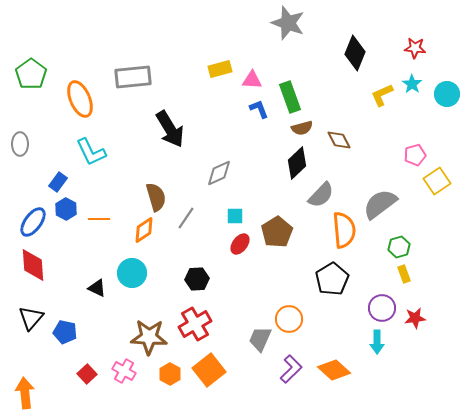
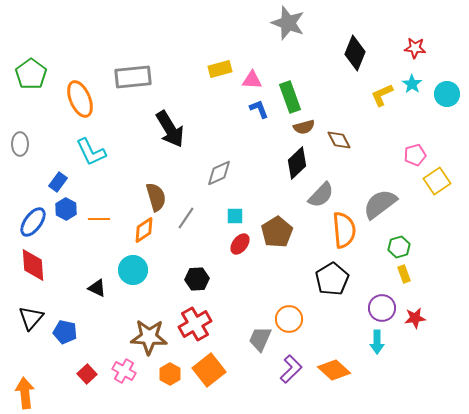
brown semicircle at (302, 128): moved 2 px right, 1 px up
cyan circle at (132, 273): moved 1 px right, 3 px up
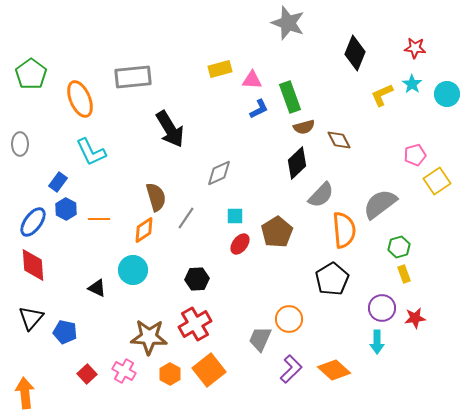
blue L-shape at (259, 109): rotated 85 degrees clockwise
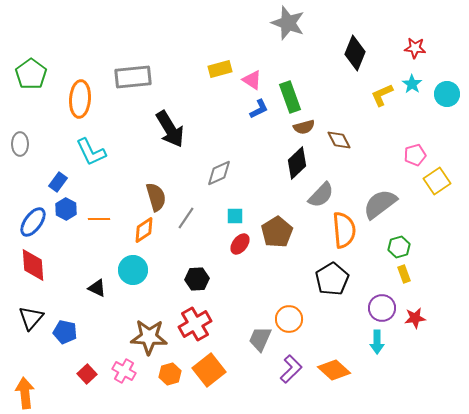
pink triangle at (252, 80): rotated 30 degrees clockwise
orange ellipse at (80, 99): rotated 27 degrees clockwise
orange hexagon at (170, 374): rotated 15 degrees clockwise
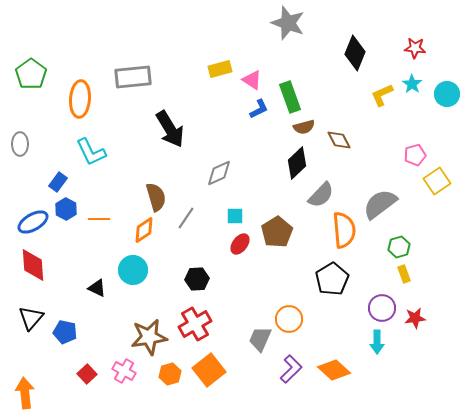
blue ellipse at (33, 222): rotated 24 degrees clockwise
brown star at (149, 337): rotated 12 degrees counterclockwise
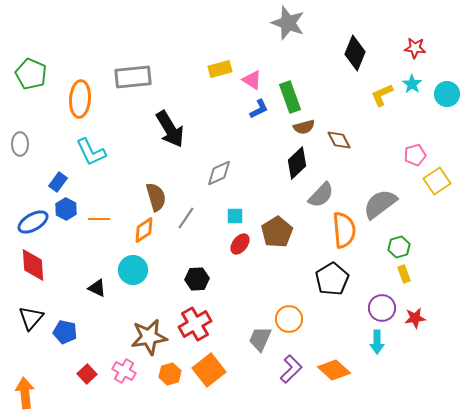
green pentagon at (31, 74): rotated 12 degrees counterclockwise
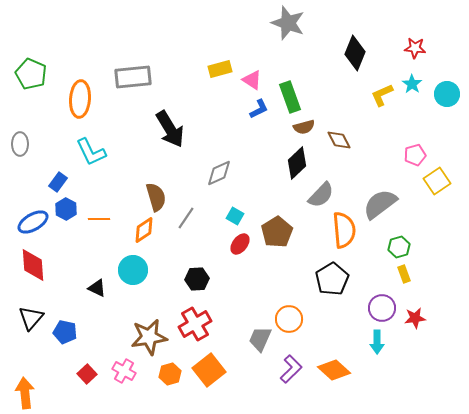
cyan square at (235, 216): rotated 30 degrees clockwise
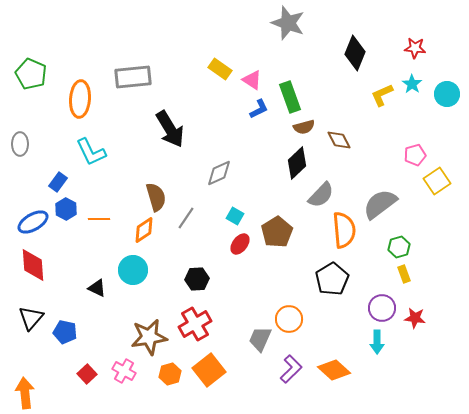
yellow rectangle at (220, 69): rotated 50 degrees clockwise
red star at (415, 318): rotated 15 degrees clockwise
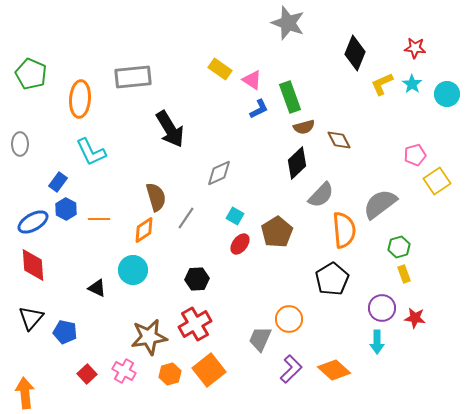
yellow L-shape at (382, 95): moved 11 px up
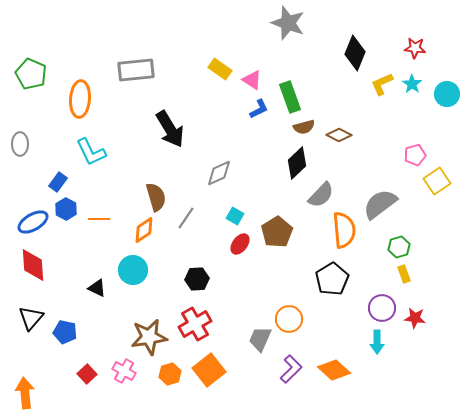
gray rectangle at (133, 77): moved 3 px right, 7 px up
brown diamond at (339, 140): moved 5 px up; rotated 35 degrees counterclockwise
